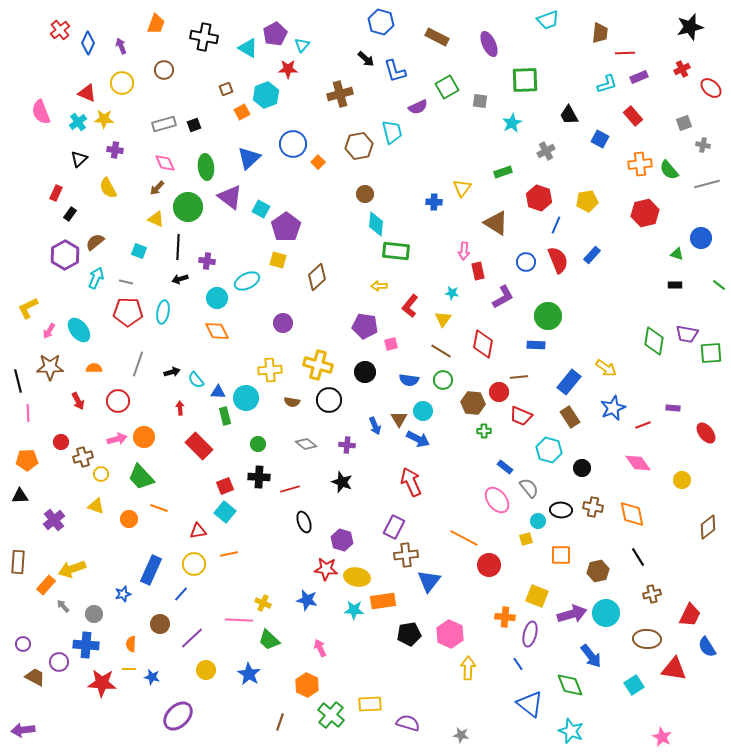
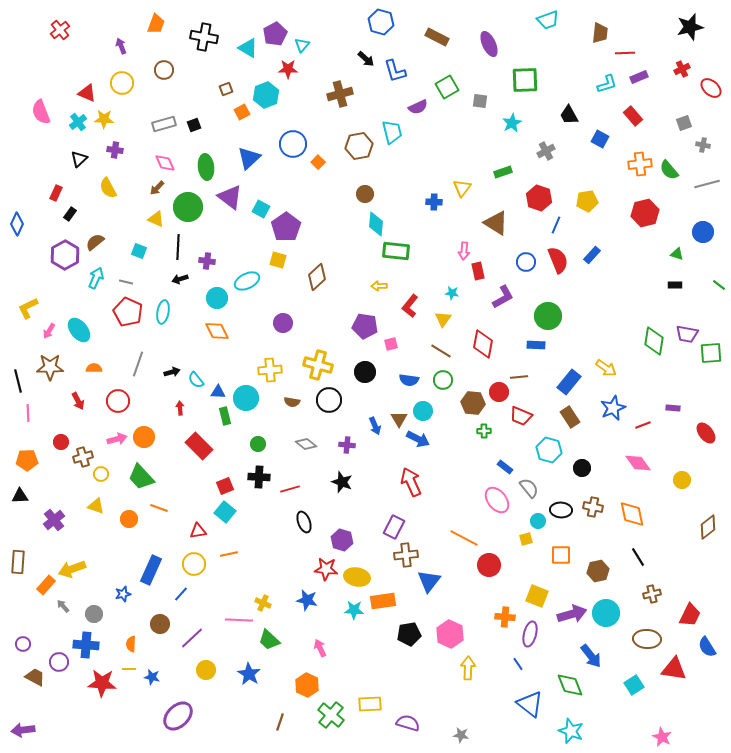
blue diamond at (88, 43): moved 71 px left, 181 px down
blue circle at (701, 238): moved 2 px right, 6 px up
red pentagon at (128, 312): rotated 24 degrees clockwise
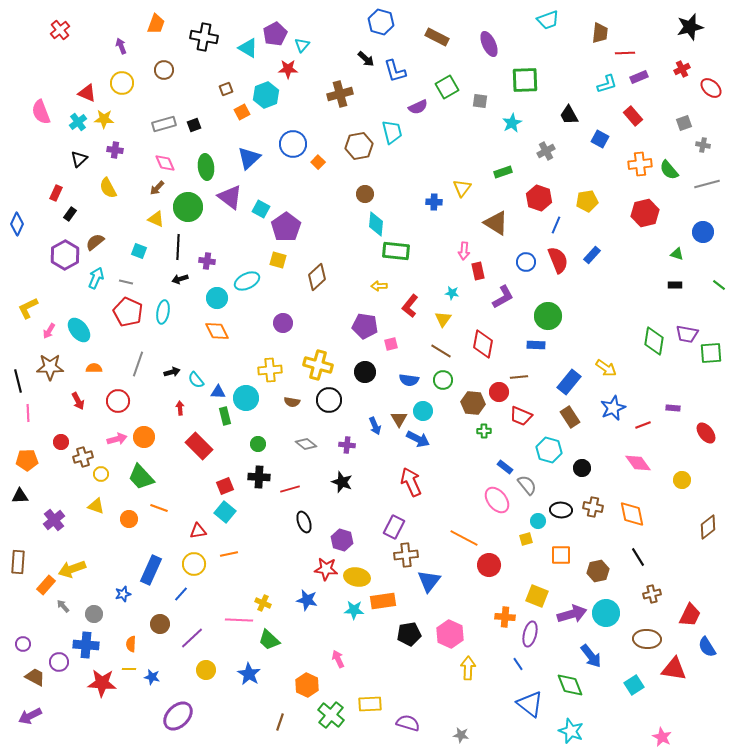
gray semicircle at (529, 488): moved 2 px left, 3 px up
pink arrow at (320, 648): moved 18 px right, 11 px down
purple arrow at (23, 730): moved 7 px right, 14 px up; rotated 20 degrees counterclockwise
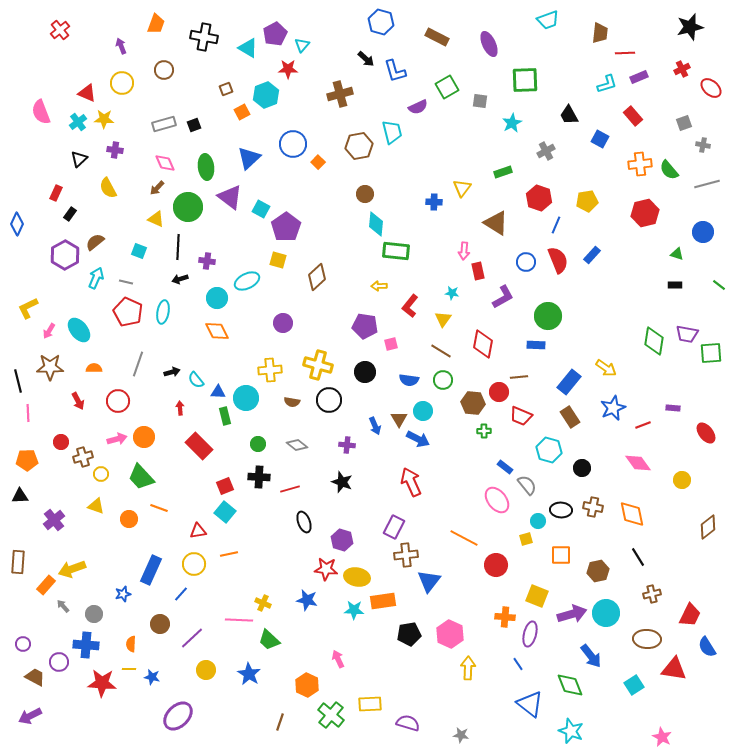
gray diamond at (306, 444): moved 9 px left, 1 px down
red circle at (489, 565): moved 7 px right
